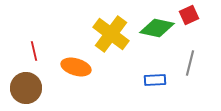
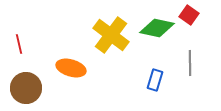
red square: rotated 30 degrees counterclockwise
yellow cross: moved 1 px down
red line: moved 15 px left, 7 px up
gray line: rotated 15 degrees counterclockwise
orange ellipse: moved 5 px left, 1 px down
blue rectangle: rotated 70 degrees counterclockwise
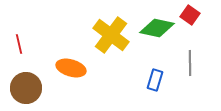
red square: moved 1 px right
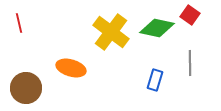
yellow cross: moved 3 px up
red line: moved 21 px up
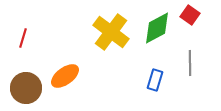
red line: moved 4 px right, 15 px down; rotated 30 degrees clockwise
green diamond: rotated 40 degrees counterclockwise
orange ellipse: moved 6 px left, 8 px down; rotated 52 degrees counterclockwise
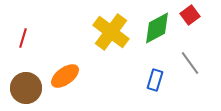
red square: rotated 18 degrees clockwise
gray line: rotated 35 degrees counterclockwise
